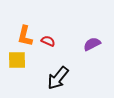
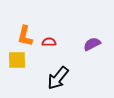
red semicircle: moved 1 px right, 1 px down; rotated 24 degrees counterclockwise
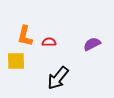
yellow square: moved 1 px left, 1 px down
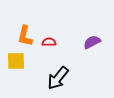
purple semicircle: moved 2 px up
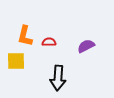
purple semicircle: moved 6 px left, 4 px down
black arrow: rotated 35 degrees counterclockwise
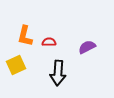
purple semicircle: moved 1 px right, 1 px down
yellow square: moved 4 px down; rotated 24 degrees counterclockwise
black arrow: moved 5 px up
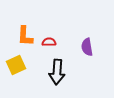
orange L-shape: rotated 10 degrees counterclockwise
purple semicircle: rotated 72 degrees counterclockwise
black arrow: moved 1 px left, 1 px up
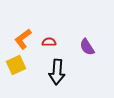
orange L-shape: moved 2 px left, 3 px down; rotated 50 degrees clockwise
purple semicircle: rotated 24 degrees counterclockwise
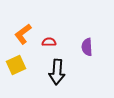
orange L-shape: moved 5 px up
purple semicircle: rotated 30 degrees clockwise
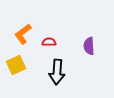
purple semicircle: moved 2 px right, 1 px up
